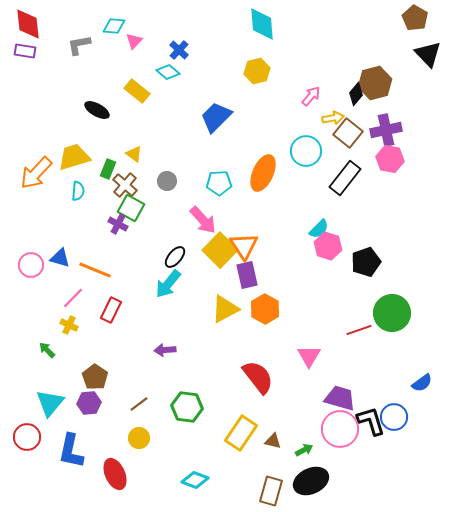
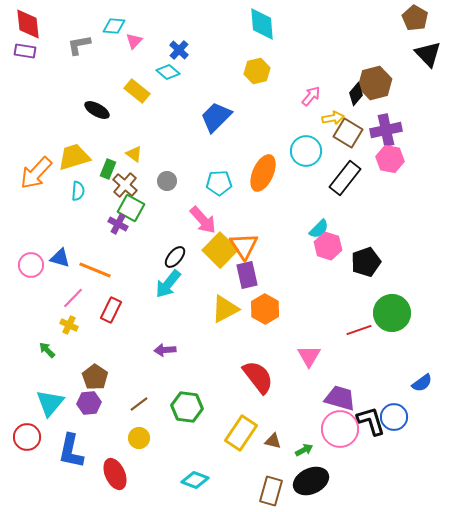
brown square at (348, 133): rotated 8 degrees counterclockwise
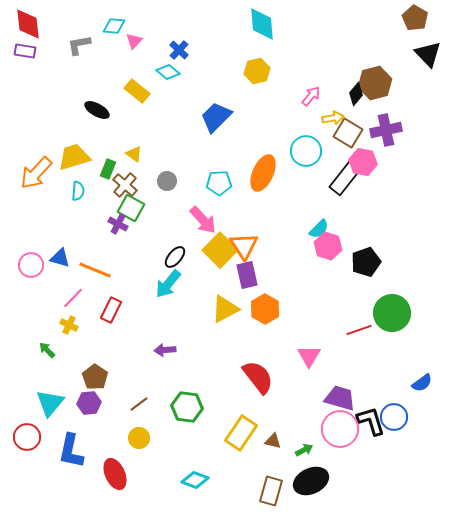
pink hexagon at (390, 159): moved 27 px left, 3 px down
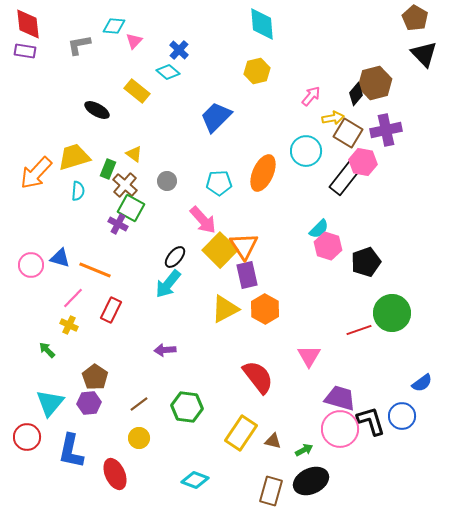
black triangle at (428, 54): moved 4 px left
blue circle at (394, 417): moved 8 px right, 1 px up
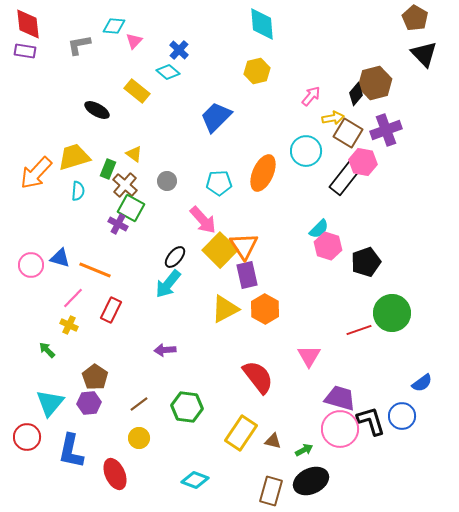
purple cross at (386, 130): rotated 8 degrees counterclockwise
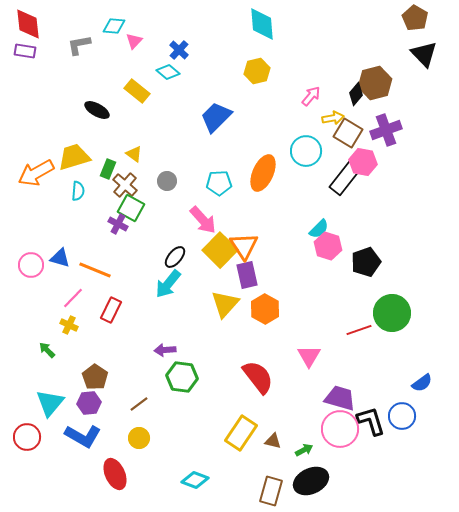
orange arrow at (36, 173): rotated 18 degrees clockwise
yellow triangle at (225, 309): moved 5 px up; rotated 20 degrees counterclockwise
green hexagon at (187, 407): moved 5 px left, 30 px up
blue L-shape at (71, 451): moved 12 px right, 15 px up; rotated 72 degrees counterclockwise
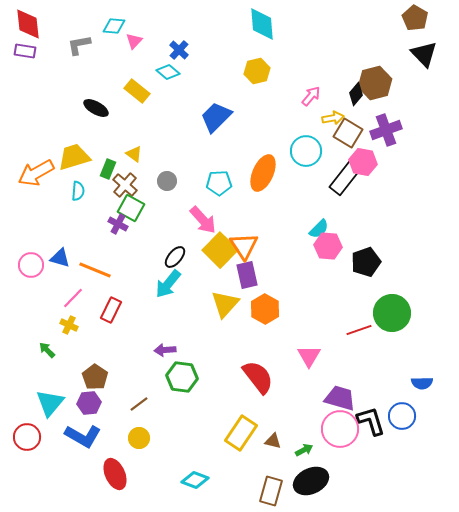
black ellipse at (97, 110): moved 1 px left, 2 px up
pink hexagon at (328, 246): rotated 12 degrees counterclockwise
blue semicircle at (422, 383): rotated 35 degrees clockwise
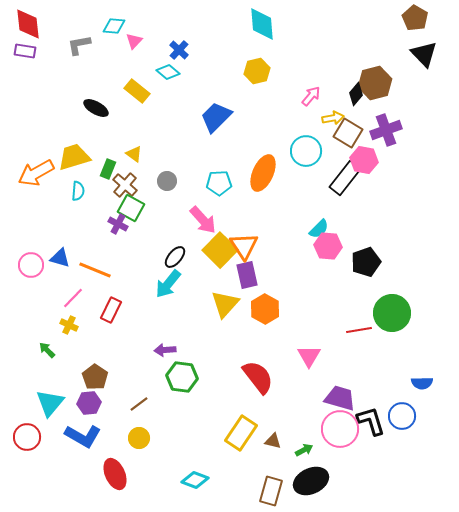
pink hexagon at (363, 162): moved 1 px right, 2 px up
red line at (359, 330): rotated 10 degrees clockwise
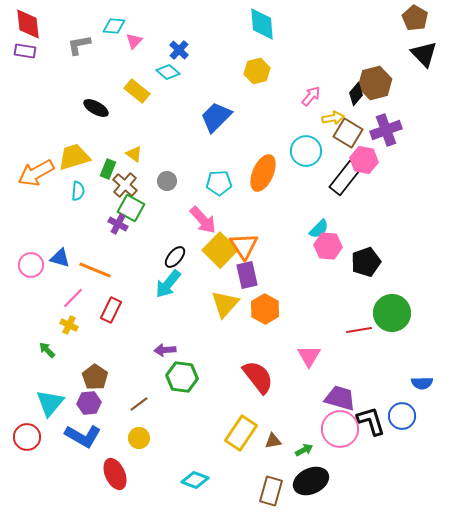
brown triangle at (273, 441): rotated 24 degrees counterclockwise
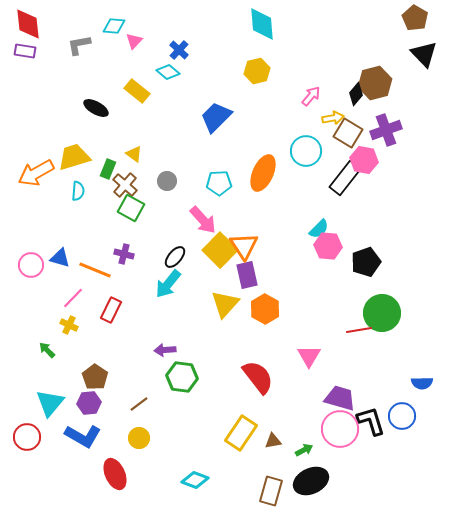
purple cross at (118, 224): moved 6 px right, 30 px down; rotated 12 degrees counterclockwise
green circle at (392, 313): moved 10 px left
